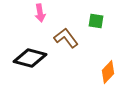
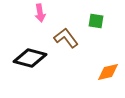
orange diamond: rotated 35 degrees clockwise
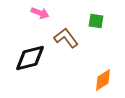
pink arrow: rotated 60 degrees counterclockwise
black diamond: rotated 28 degrees counterclockwise
orange diamond: moved 5 px left, 8 px down; rotated 20 degrees counterclockwise
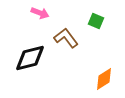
green square: rotated 14 degrees clockwise
orange diamond: moved 1 px right, 1 px up
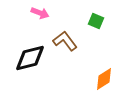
brown L-shape: moved 1 px left, 3 px down
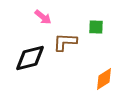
pink arrow: moved 3 px right, 4 px down; rotated 18 degrees clockwise
green square: moved 6 px down; rotated 21 degrees counterclockwise
brown L-shape: moved 1 px down; rotated 50 degrees counterclockwise
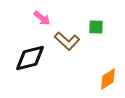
pink arrow: moved 1 px left, 1 px down
brown L-shape: moved 2 px right, 1 px up; rotated 140 degrees counterclockwise
orange diamond: moved 4 px right
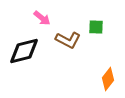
brown L-shape: moved 1 px right, 1 px up; rotated 15 degrees counterclockwise
black diamond: moved 6 px left, 7 px up
orange diamond: rotated 20 degrees counterclockwise
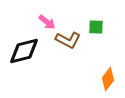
pink arrow: moved 5 px right, 4 px down
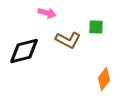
pink arrow: moved 9 px up; rotated 24 degrees counterclockwise
orange diamond: moved 4 px left
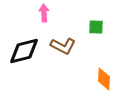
pink arrow: moved 3 px left; rotated 108 degrees counterclockwise
brown L-shape: moved 5 px left, 6 px down
orange diamond: rotated 35 degrees counterclockwise
